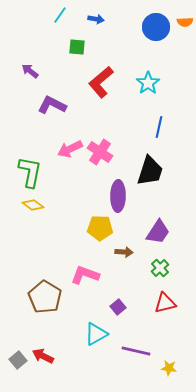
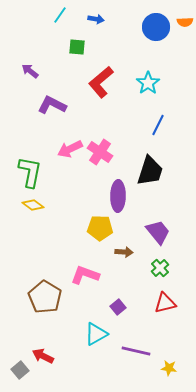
blue line: moved 1 px left, 2 px up; rotated 15 degrees clockwise
purple trapezoid: rotated 72 degrees counterclockwise
gray square: moved 2 px right, 10 px down
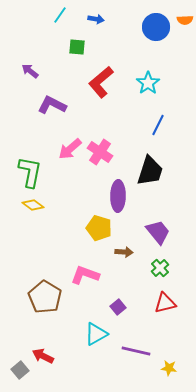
orange semicircle: moved 2 px up
pink arrow: rotated 15 degrees counterclockwise
yellow pentagon: moved 1 px left; rotated 15 degrees clockwise
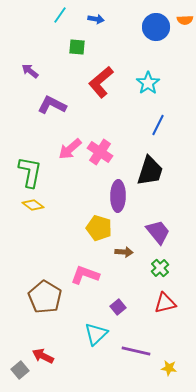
cyan triangle: rotated 15 degrees counterclockwise
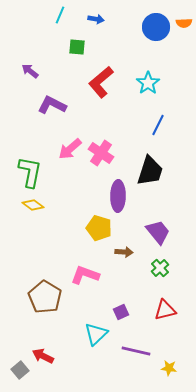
cyan line: rotated 12 degrees counterclockwise
orange semicircle: moved 1 px left, 3 px down
pink cross: moved 1 px right, 1 px down
red triangle: moved 7 px down
purple square: moved 3 px right, 5 px down; rotated 14 degrees clockwise
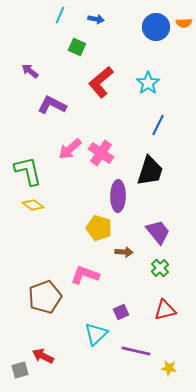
green square: rotated 18 degrees clockwise
green L-shape: moved 2 px left, 1 px up; rotated 24 degrees counterclockwise
brown pentagon: rotated 20 degrees clockwise
gray square: rotated 24 degrees clockwise
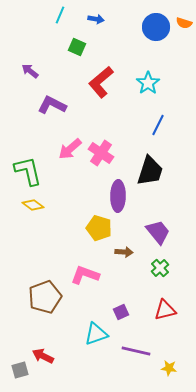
orange semicircle: rotated 21 degrees clockwise
cyan triangle: rotated 25 degrees clockwise
